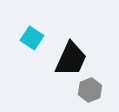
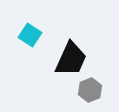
cyan square: moved 2 px left, 3 px up
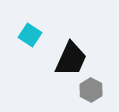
gray hexagon: moved 1 px right; rotated 10 degrees counterclockwise
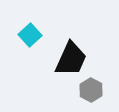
cyan square: rotated 15 degrees clockwise
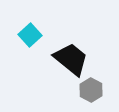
black trapezoid: rotated 75 degrees counterclockwise
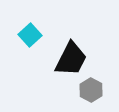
black trapezoid: rotated 78 degrees clockwise
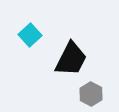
gray hexagon: moved 4 px down
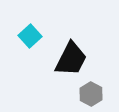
cyan square: moved 1 px down
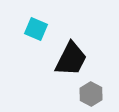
cyan square: moved 6 px right, 7 px up; rotated 25 degrees counterclockwise
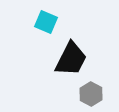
cyan square: moved 10 px right, 7 px up
